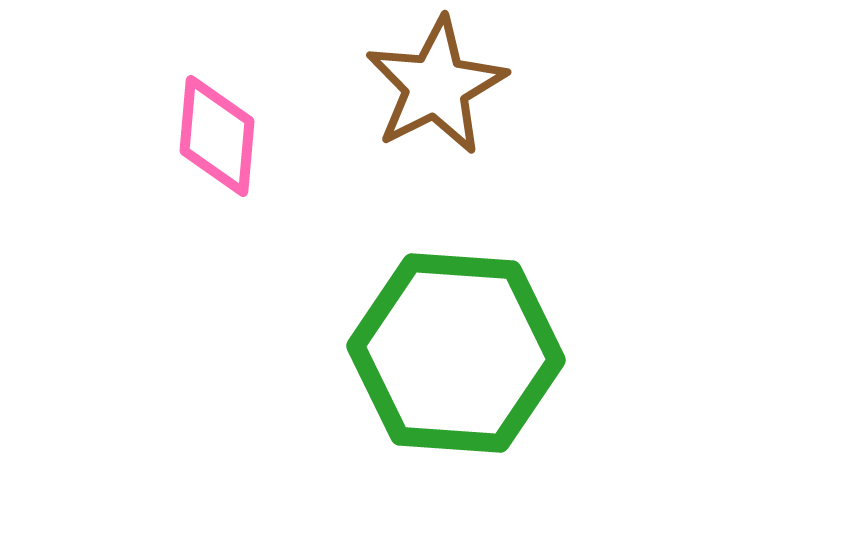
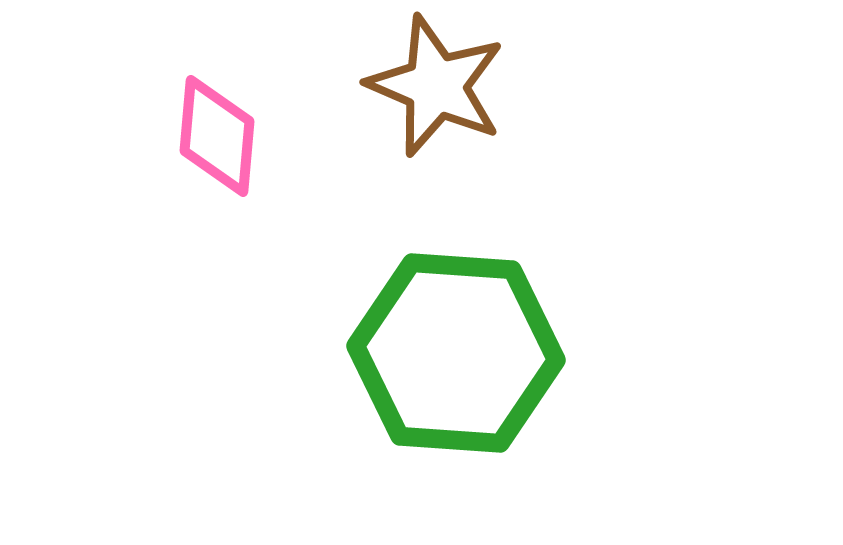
brown star: rotated 22 degrees counterclockwise
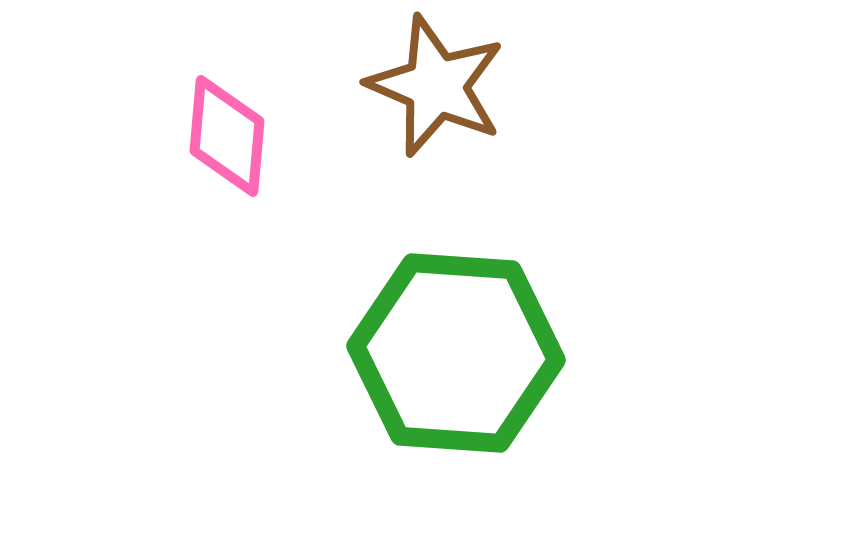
pink diamond: moved 10 px right
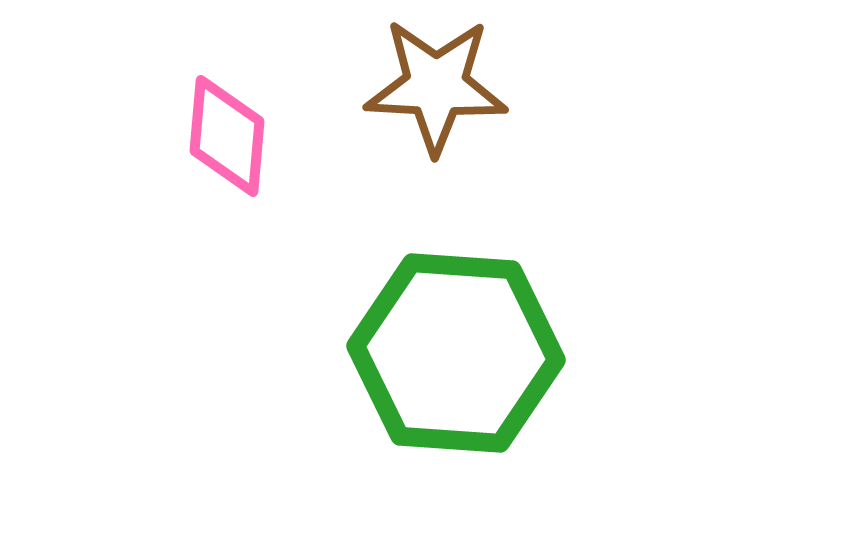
brown star: rotated 20 degrees counterclockwise
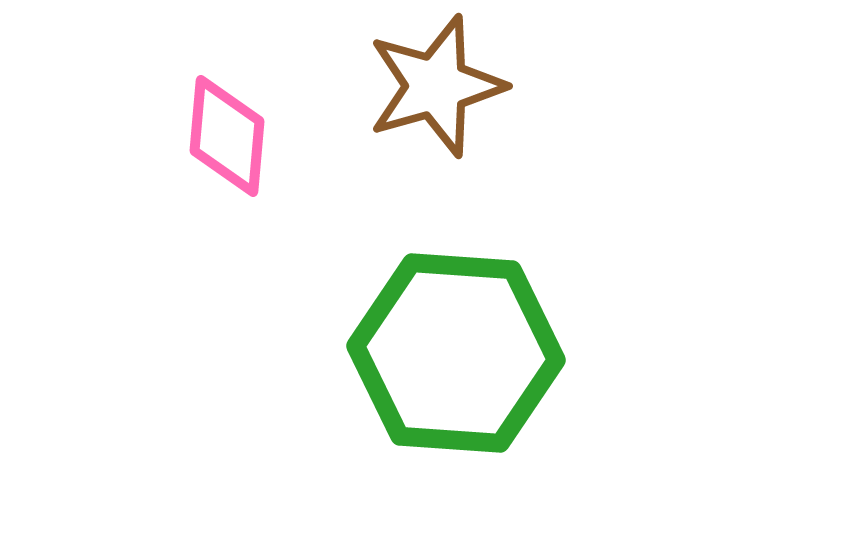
brown star: rotated 19 degrees counterclockwise
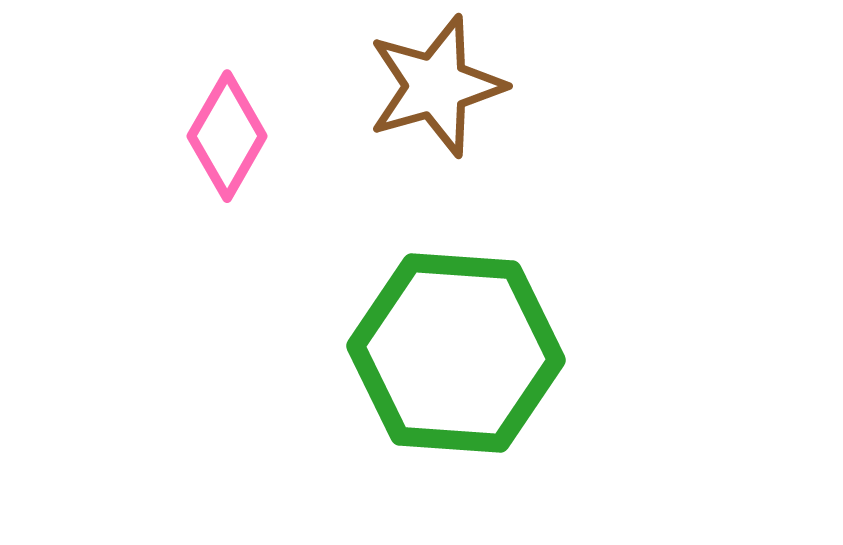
pink diamond: rotated 25 degrees clockwise
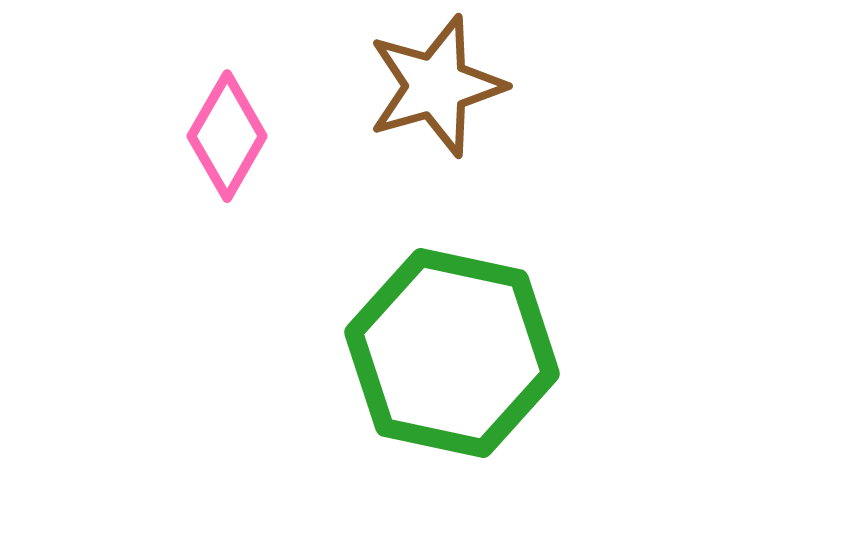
green hexagon: moved 4 px left; rotated 8 degrees clockwise
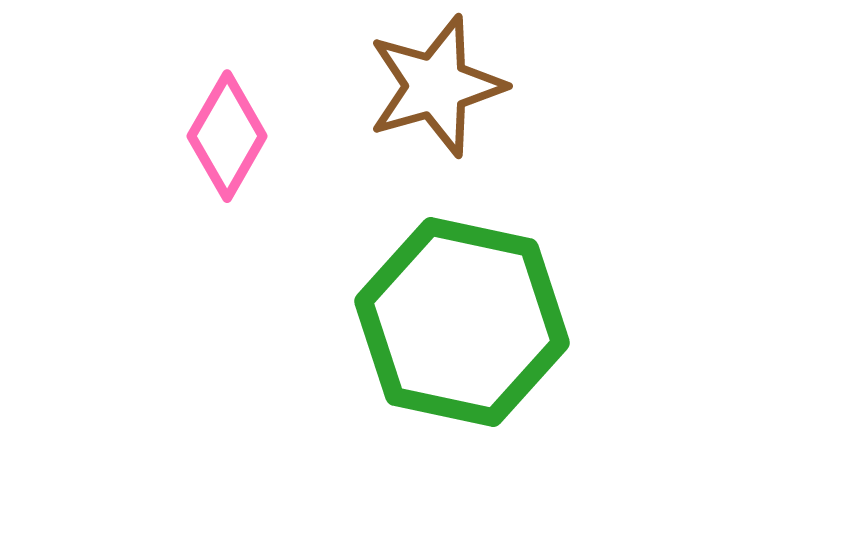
green hexagon: moved 10 px right, 31 px up
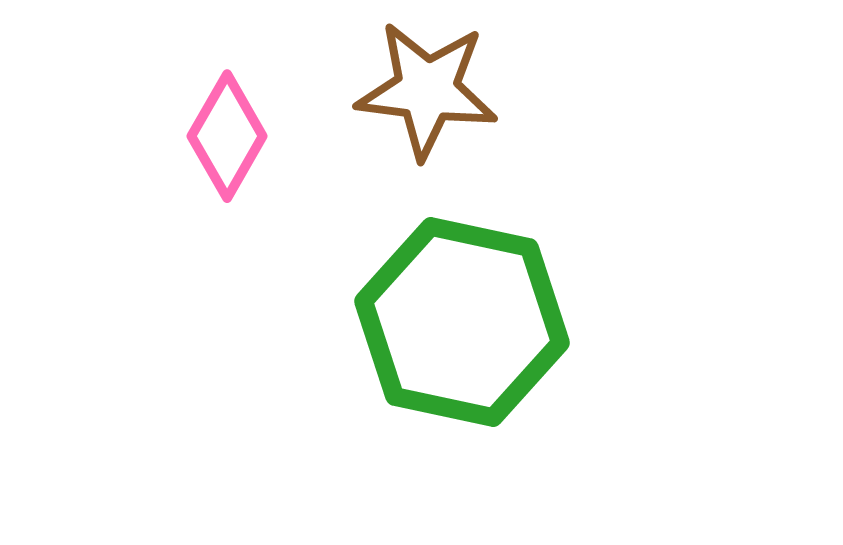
brown star: moved 9 px left, 4 px down; rotated 23 degrees clockwise
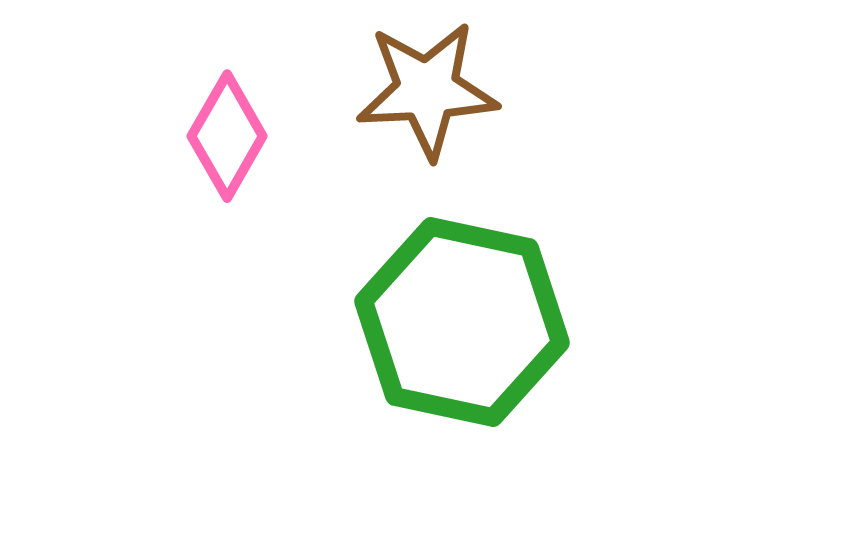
brown star: rotated 10 degrees counterclockwise
